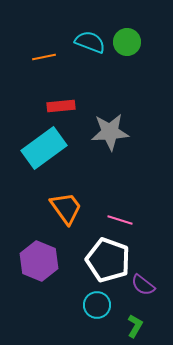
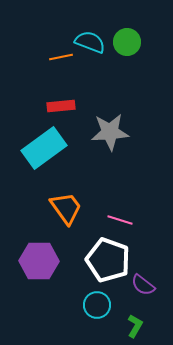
orange line: moved 17 px right
purple hexagon: rotated 21 degrees counterclockwise
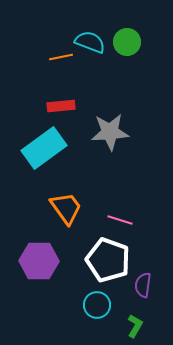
purple semicircle: rotated 60 degrees clockwise
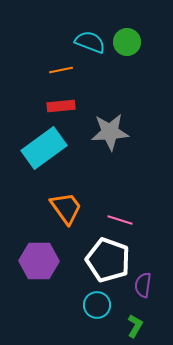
orange line: moved 13 px down
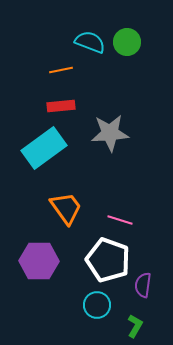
gray star: moved 1 px down
